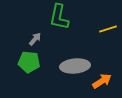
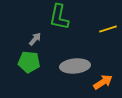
orange arrow: moved 1 px right, 1 px down
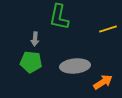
gray arrow: rotated 144 degrees clockwise
green pentagon: moved 2 px right
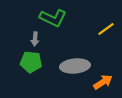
green L-shape: moved 6 px left, 1 px down; rotated 76 degrees counterclockwise
yellow line: moved 2 px left; rotated 18 degrees counterclockwise
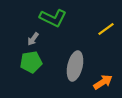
gray arrow: moved 2 px left; rotated 32 degrees clockwise
green pentagon: rotated 15 degrees counterclockwise
gray ellipse: rotated 72 degrees counterclockwise
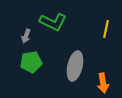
green L-shape: moved 4 px down
yellow line: rotated 42 degrees counterclockwise
gray arrow: moved 7 px left, 3 px up; rotated 16 degrees counterclockwise
orange arrow: moved 1 px down; rotated 114 degrees clockwise
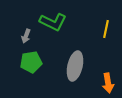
orange arrow: moved 5 px right
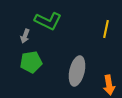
green L-shape: moved 5 px left, 1 px up
gray arrow: moved 1 px left
gray ellipse: moved 2 px right, 5 px down
orange arrow: moved 1 px right, 2 px down
